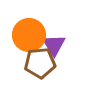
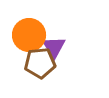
purple triangle: moved 2 px down
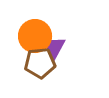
orange circle: moved 6 px right, 1 px down
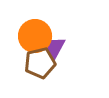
brown pentagon: rotated 8 degrees counterclockwise
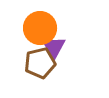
orange circle: moved 5 px right, 8 px up
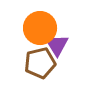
purple triangle: moved 3 px right, 2 px up
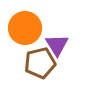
orange circle: moved 15 px left
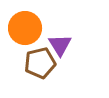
purple triangle: moved 3 px right
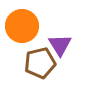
orange circle: moved 3 px left, 2 px up
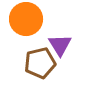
orange circle: moved 4 px right, 7 px up
